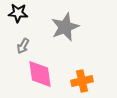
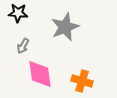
orange cross: rotated 30 degrees clockwise
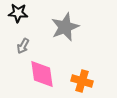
pink diamond: moved 2 px right
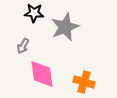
black star: moved 16 px right
orange cross: moved 2 px right, 1 px down
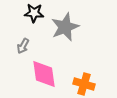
pink diamond: moved 2 px right
orange cross: moved 2 px down
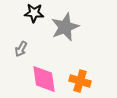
gray arrow: moved 2 px left, 3 px down
pink diamond: moved 5 px down
orange cross: moved 4 px left, 3 px up
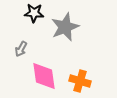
pink diamond: moved 3 px up
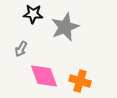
black star: moved 1 px left, 1 px down
pink diamond: rotated 12 degrees counterclockwise
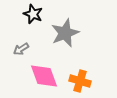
black star: rotated 18 degrees clockwise
gray star: moved 6 px down
gray arrow: rotated 28 degrees clockwise
